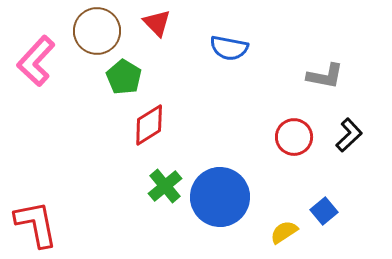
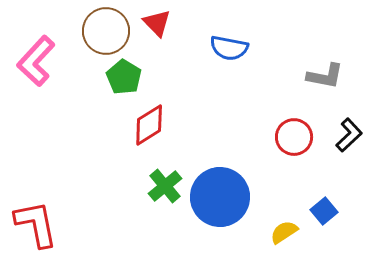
brown circle: moved 9 px right
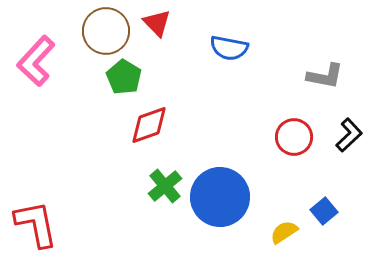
red diamond: rotated 12 degrees clockwise
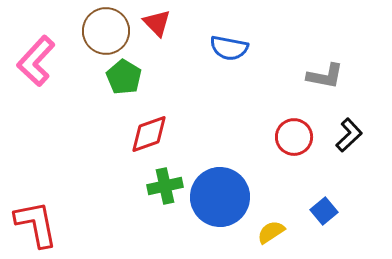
red diamond: moved 9 px down
green cross: rotated 28 degrees clockwise
yellow semicircle: moved 13 px left
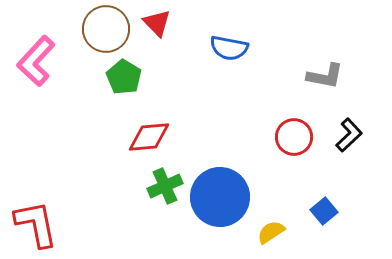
brown circle: moved 2 px up
red diamond: moved 3 px down; rotated 15 degrees clockwise
green cross: rotated 12 degrees counterclockwise
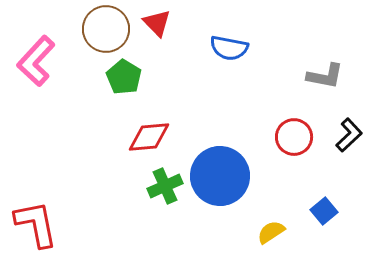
blue circle: moved 21 px up
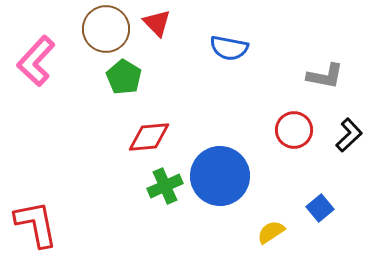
red circle: moved 7 px up
blue square: moved 4 px left, 3 px up
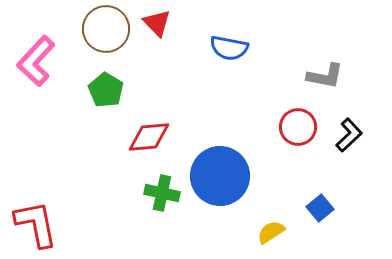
green pentagon: moved 18 px left, 13 px down
red circle: moved 4 px right, 3 px up
green cross: moved 3 px left, 7 px down; rotated 36 degrees clockwise
